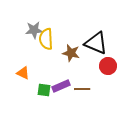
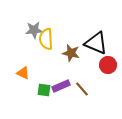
red circle: moved 1 px up
brown line: rotated 49 degrees clockwise
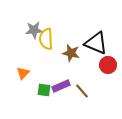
orange triangle: rotated 48 degrees clockwise
brown line: moved 2 px down
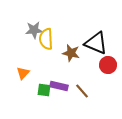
purple rectangle: moved 2 px left; rotated 36 degrees clockwise
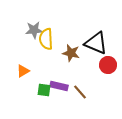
orange triangle: moved 2 px up; rotated 16 degrees clockwise
brown line: moved 2 px left, 1 px down
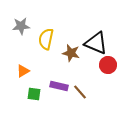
gray star: moved 13 px left, 4 px up
yellow semicircle: rotated 15 degrees clockwise
green square: moved 10 px left, 4 px down
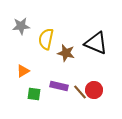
brown star: moved 5 px left
red circle: moved 14 px left, 25 px down
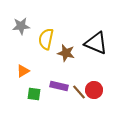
brown line: moved 1 px left
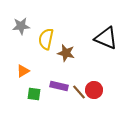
black triangle: moved 10 px right, 5 px up
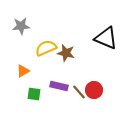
yellow semicircle: moved 9 px down; rotated 55 degrees clockwise
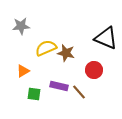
red circle: moved 20 px up
